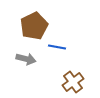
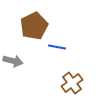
gray arrow: moved 13 px left, 2 px down
brown cross: moved 1 px left, 1 px down
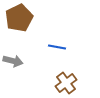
brown pentagon: moved 15 px left, 8 px up
brown cross: moved 6 px left
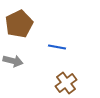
brown pentagon: moved 6 px down
